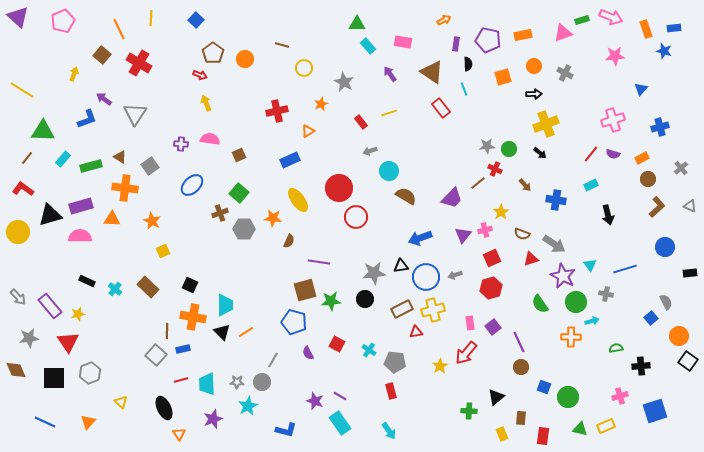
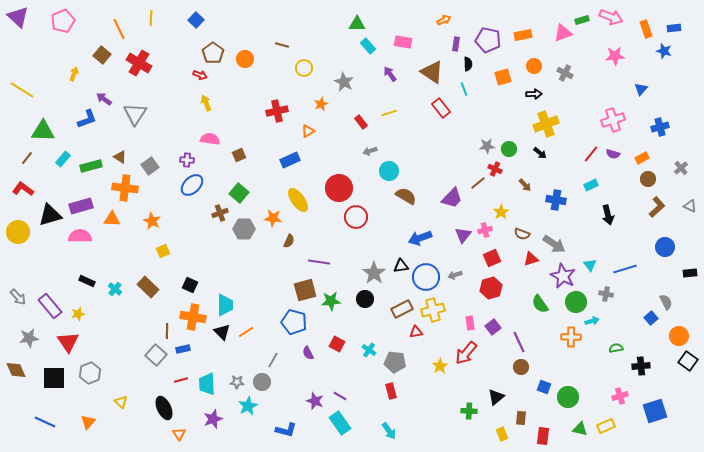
purple cross at (181, 144): moved 6 px right, 16 px down
gray star at (374, 273): rotated 30 degrees counterclockwise
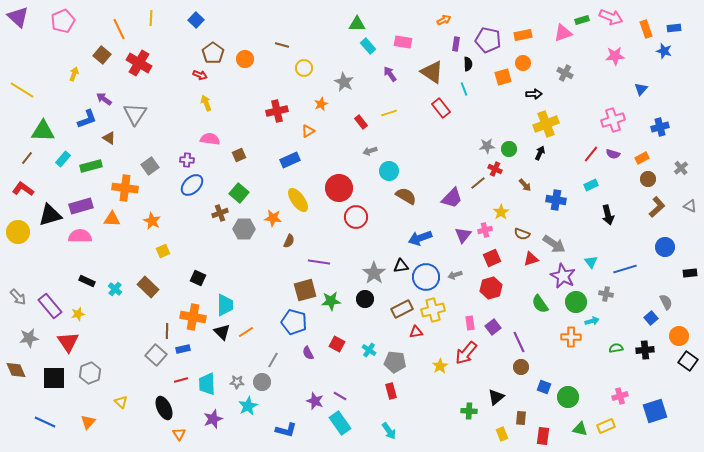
orange circle at (534, 66): moved 11 px left, 3 px up
black arrow at (540, 153): rotated 104 degrees counterclockwise
brown triangle at (120, 157): moved 11 px left, 19 px up
cyan triangle at (590, 265): moved 1 px right, 3 px up
black square at (190, 285): moved 8 px right, 7 px up
black cross at (641, 366): moved 4 px right, 16 px up
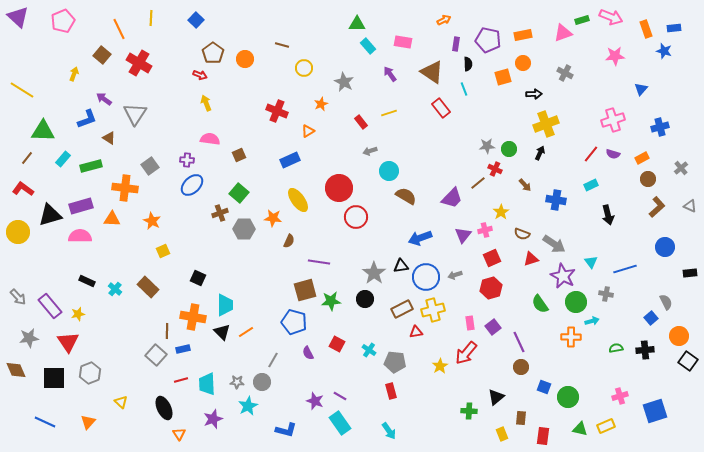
red cross at (277, 111): rotated 35 degrees clockwise
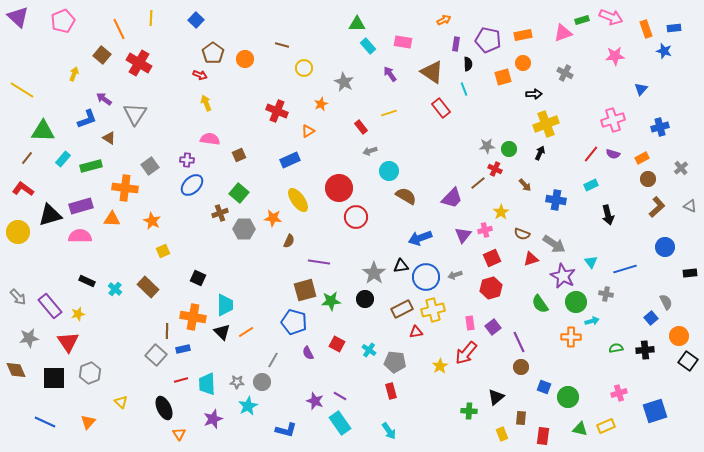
red rectangle at (361, 122): moved 5 px down
pink cross at (620, 396): moved 1 px left, 3 px up
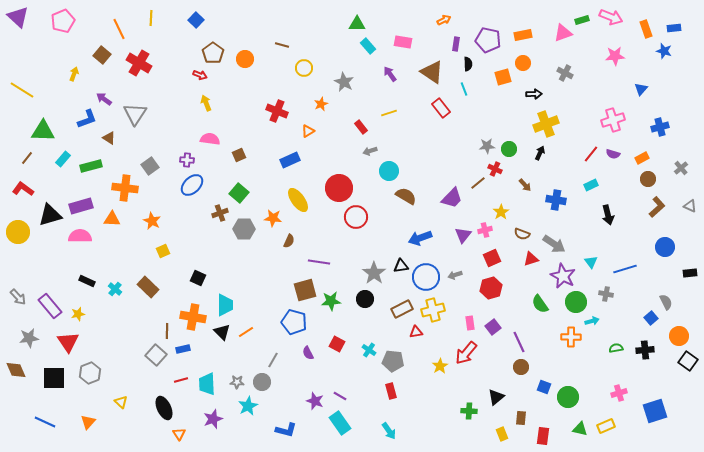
gray pentagon at (395, 362): moved 2 px left, 1 px up
